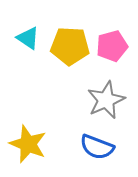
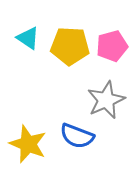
blue semicircle: moved 20 px left, 11 px up
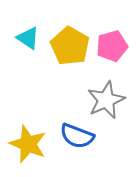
yellow pentagon: rotated 27 degrees clockwise
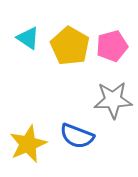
gray star: moved 7 px right; rotated 21 degrees clockwise
yellow star: rotated 27 degrees clockwise
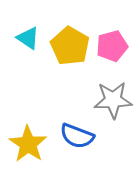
yellow star: rotated 15 degrees counterclockwise
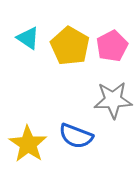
pink pentagon: rotated 12 degrees counterclockwise
blue semicircle: moved 1 px left
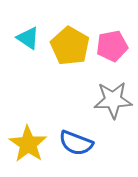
pink pentagon: rotated 16 degrees clockwise
blue semicircle: moved 7 px down
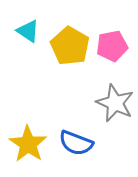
cyan triangle: moved 7 px up
gray star: moved 2 px right, 3 px down; rotated 27 degrees clockwise
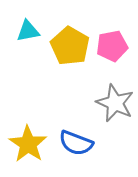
cyan triangle: rotated 45 degrees counterclockwise
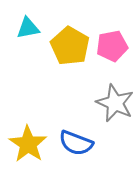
cyan triangle: moved 3 px up
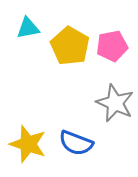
yellow star: rotated 15 degrees counterclockwise
